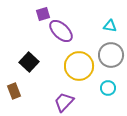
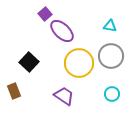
purple square: moved 2 px right; rotated 24 degrees counterclockwise
purple ellipse: moved 1 px right
gray circle: moved 1 px down
yellow circle: moved 3 px up
cyan circle: moved 4 px right, 6 px down
purple trapezoid: moved 6 px up; rotated 80 degrees clockwise
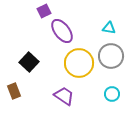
purple square: moved 1 px left, 3 px up; rotated 16 degrees clockwise
cyan triangle: moved 1 px left, 2 px down
purple ellipse: rotated 10 degrees clockwise
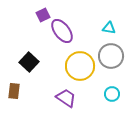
purple square: moved 1 px left, 4 px down
yellow circle: moved 1 px right, 3 px down
brown rectangle: rotated 28 degrees clockwise
purple trapezoid: moved 2 px right, 2 px down
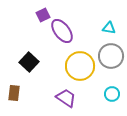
brown rectangle: moved 2 px down
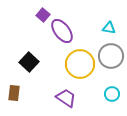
purple square: rotated 24 degrees counterclockwise
yellow circle: moved 2 px up
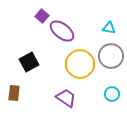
purple square: moved 1 px left, 1 px down
purple ellipse: rotated 15 degrees counterclockwise
black square: rotated 18 degrees clockwise
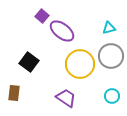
cyan triangle: rotated 24 degrees counterclockwise
black square: rotated 24 degrees counterclockwise
cyan circle: moved 2 px down
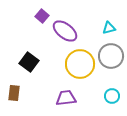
purple ellipse: moved 3 px right
purple trapezoid: rotated 40 degrees counterclockwise
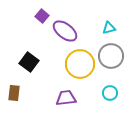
cyan circle: moved 2 px left, 3 px up
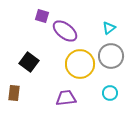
purple square: rotated 24 degrees counterclockwise
cyan triangle: rotated 24 degrees counterclockwise
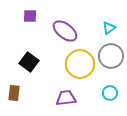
purple square: moved 12 px left; rotated 16 degrees counterclockwise
